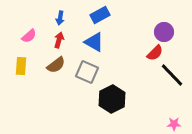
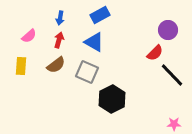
purple circle: moved 4 px right, 2 px up
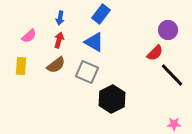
blue rectangle: moved 1 px right, 1 px up; rotated 24 degrees counterclockwise
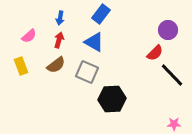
yellow rectangle: rotated 24 degrees counterclockwise
black hexagon: rotated 24 degrees clockwise
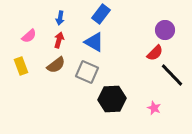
purple circle: moved 3 px left
pink star: moved 20 px left, 16 px up; rotated 24 degrees clockwise
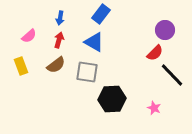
gray square: rotated 15 degrees counterclockwise
